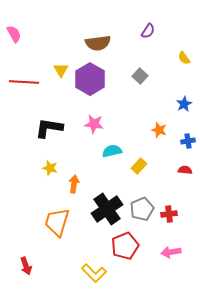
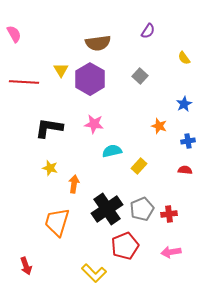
orange star: moved 4 px up
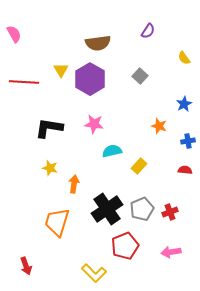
red cross: moved 1 px right, 2 px up; rotated 14 degrees counterclockwise
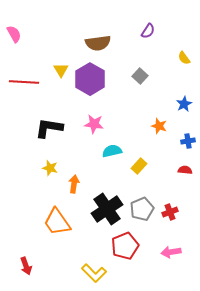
orange trapezoid: rotated 52 degrees counterclockwise
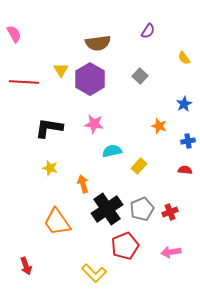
orange arrow: moved 9 px right; rotated 24 degrees counterclockwise
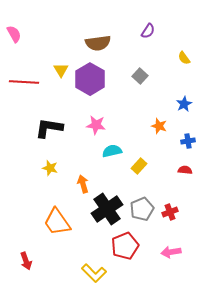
pink star: moved 2 px right, 1 px down
red arrow: moved 5 px up
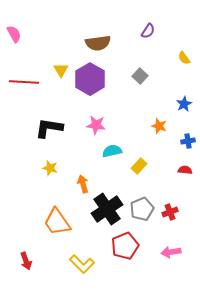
yellow L-shape: moved 12 px left, 9 px up
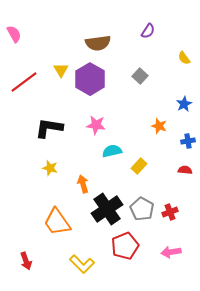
red line: rotated 40 degrees counterclockwise
gray pentagon: rotated 20 degrees counterclockwise
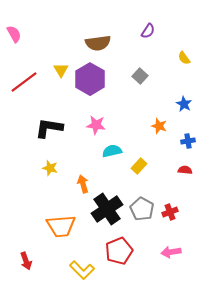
blue star: rotated 14 degrees counterclockwise
orange trapezoid: moved 4 px right, 4 px down; rotated 60 degrees counterclockwise
red pentagon: moved 6 px left, 5 px down
yellow L-shape: moved 6 px down
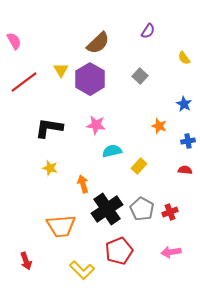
pink semicircle: moved 7 px down
brown semicircle: rotated 35 degrees counterclockwise
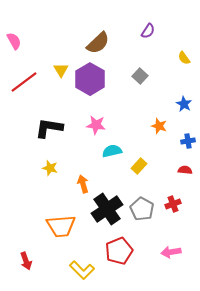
red cross: moved 3 px right, 8 px up
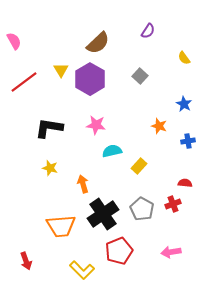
red semicircle: moved 13 px down
black cross: moved 4 px left, 5 px down
